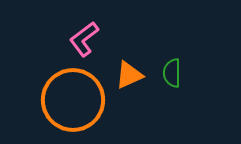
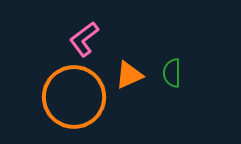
orange circle: moved 1 px right, 3 px up
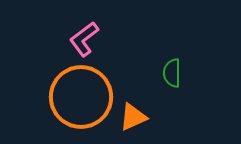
orange triangle: moved 4 px right, 42 px down
orange circle: moved 7 px right
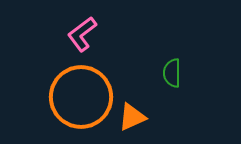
pink L-shape: moved 2 px left, 5 px up
orange triangle: moved 1 px left
